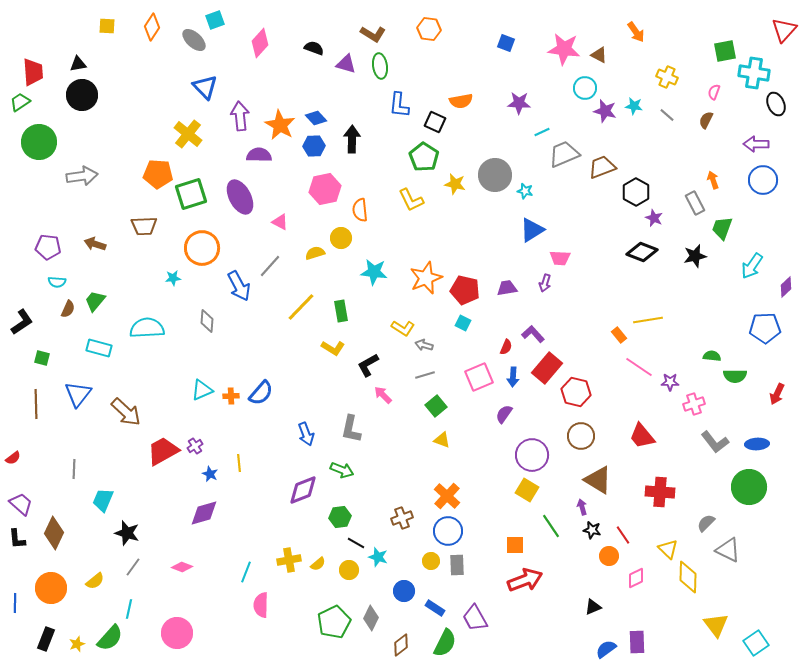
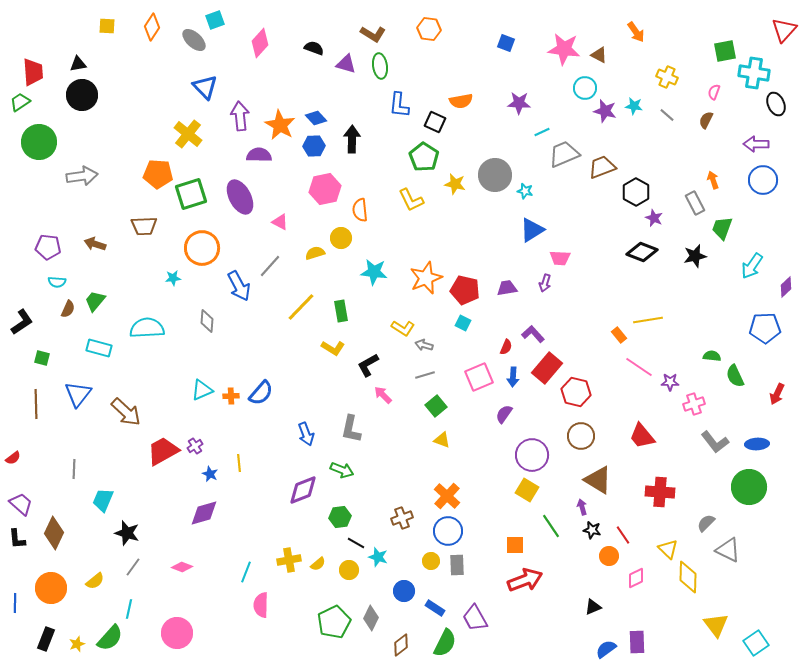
green semicircle at (735, 376): rotated 65 degrees clockwise
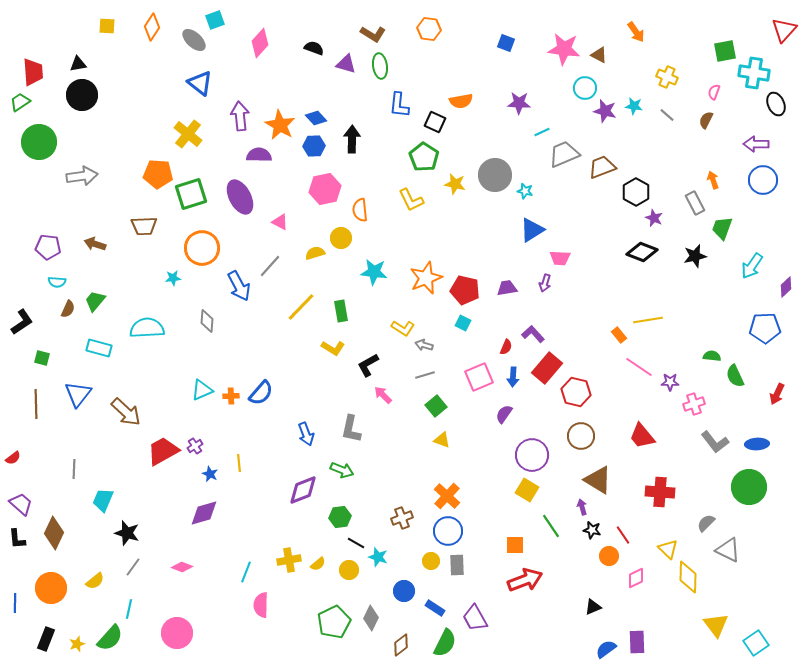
blue triangle at (205, 87): moved 5 px left, 4 px up; rotated 8 degrees counterclockwise
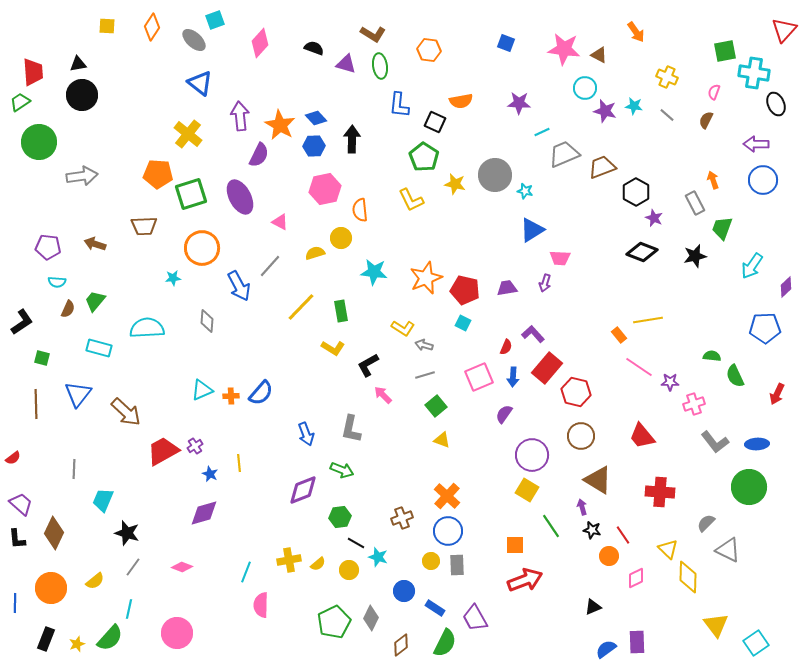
orange hexagon at (429, 29): moved 21 px down
purple semicircle at (259, 155): rotated 115 degrees clockwise
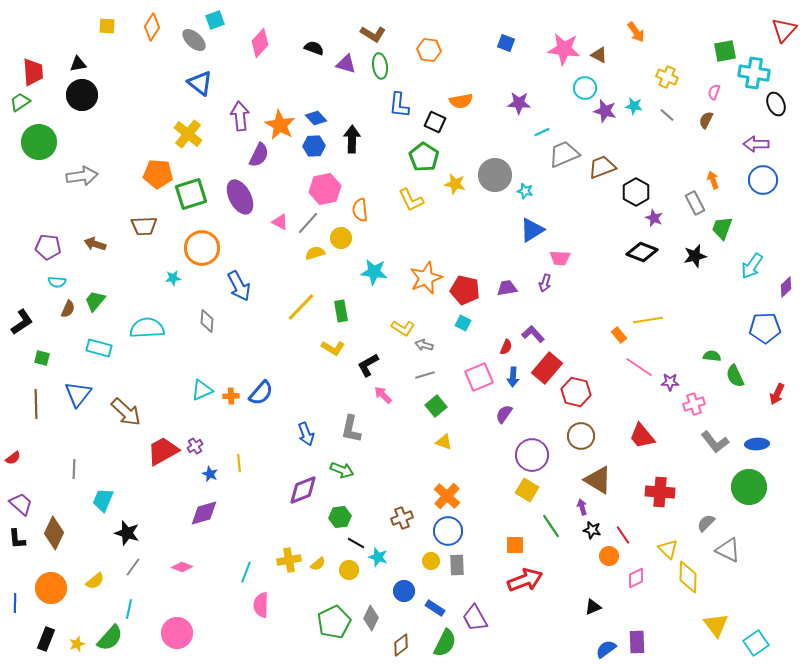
gray line at (270, 266): moved 38 px right, 43 px up
yellow triangle at (442, 440): moved 2 px right, 2 px down
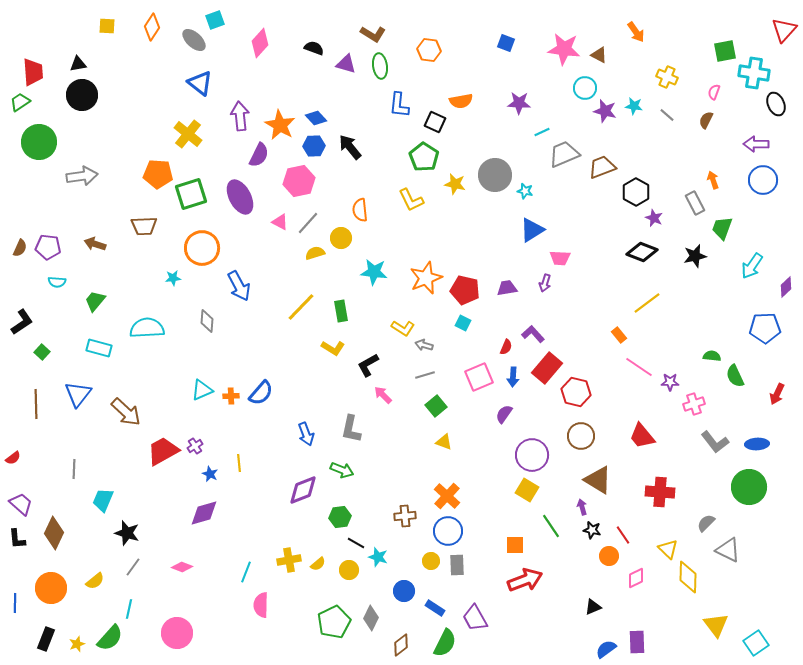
black arrow at (352, 139): moved 2 px left, 8 px down; rotated 40 degrees counterclockwise
pink hexagon at (325, 189): moved 26 px left, 8 px up
brown semicircle at (68, 309): moved 48 px left, 61 px up
yellow line at (648, 320): moved 1 px left, 17 px up; rotated 28 degrees counterclockwise
green square at (42, 358): moved 6 px up; rotated 28 degrees clockwise
brown cross at (402, 518): moved 3 px right, 2 px up; rotated 15 degrees clockwise
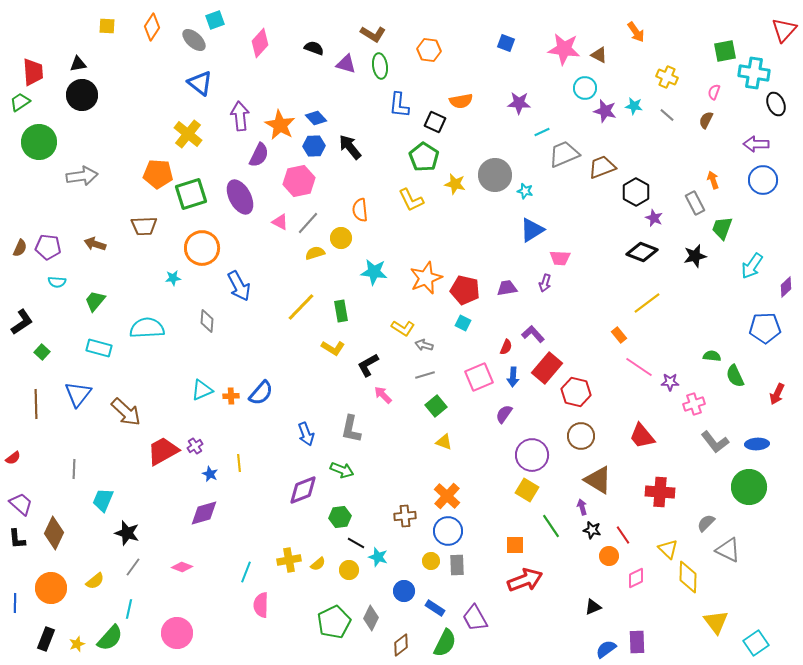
yellow triangle at (716, 625): moved 3 px up
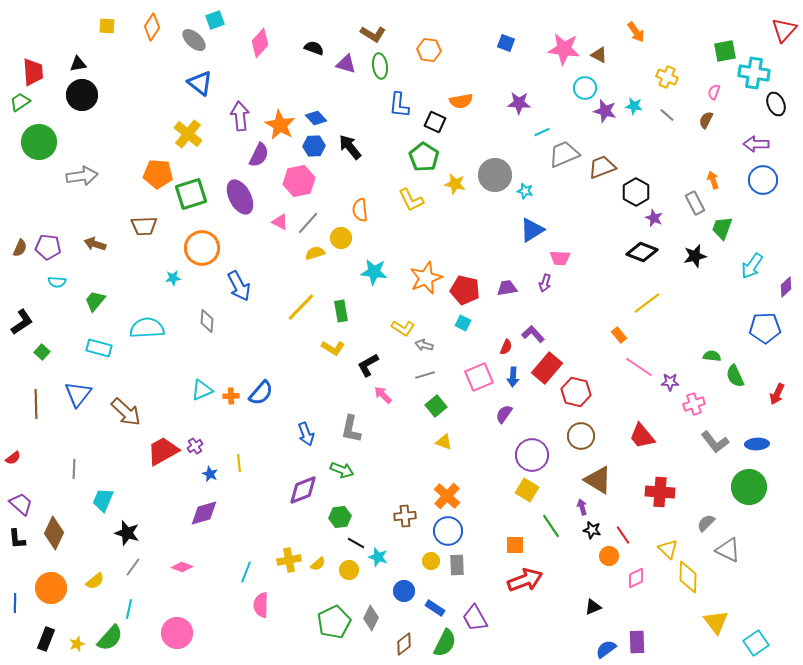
brown diamond at (401, 645): moved 3 px right, 1 px up
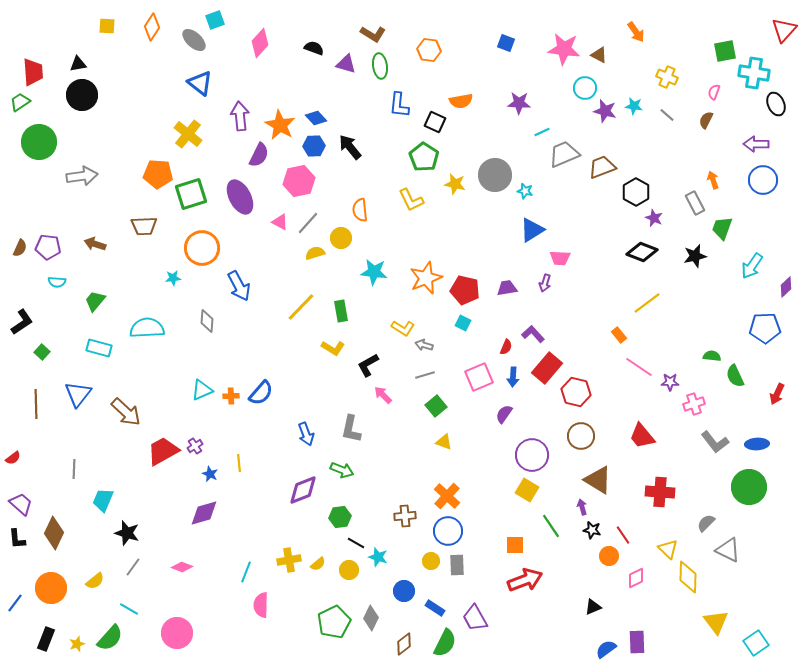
blue line at (15, 603): rotated 36 degrees clockwise
cyan line at (129, 609): rotated 72 degrees counterclockwise
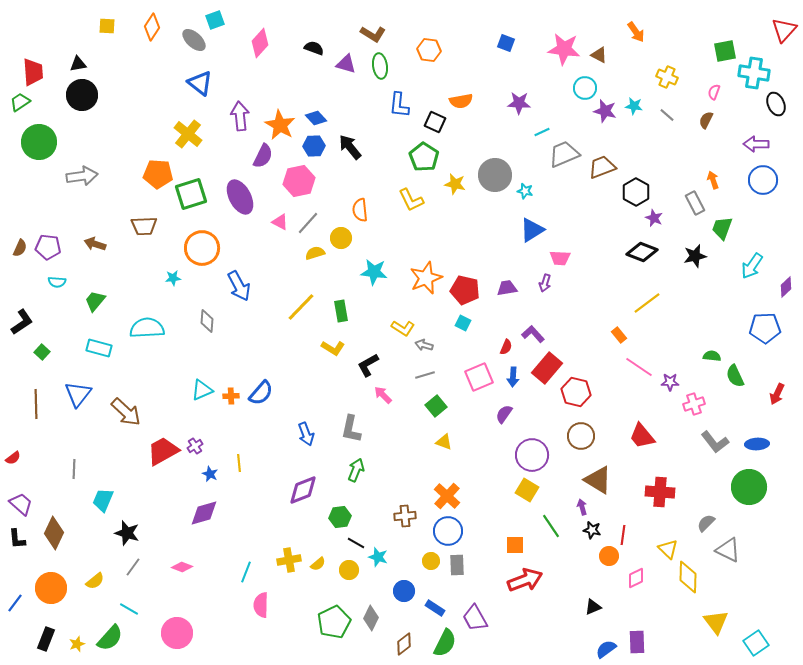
purple semicircle at (259, 155): moved 4 px right, 1 px down
green arrow at (342, 470): moved 14 px right; rotated 90 degrees counterclockwise
red line at (623, 535): rotated 42 degrees clockwise
